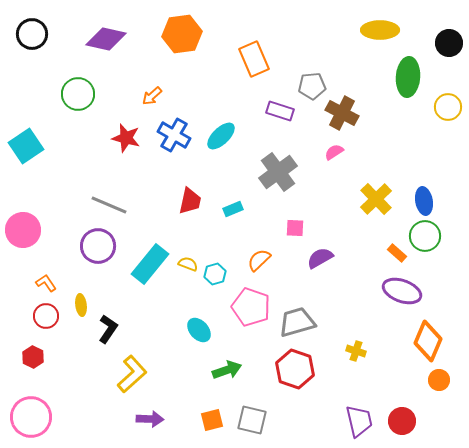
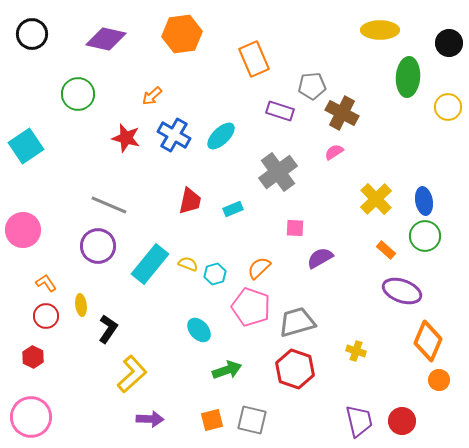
orange rectangle at (397, 253): moved 11 px left, 3 px up
orange semicircle at (259, 260): moved 8 px down
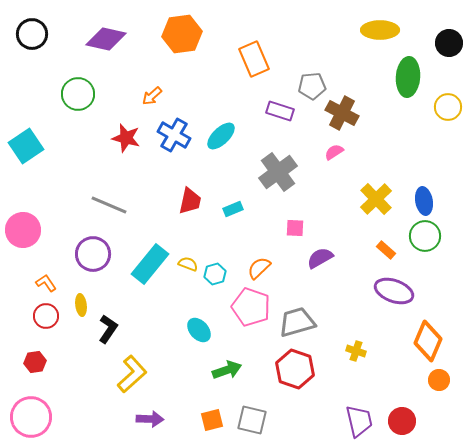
purple circle at (98, 246): moved 5 px left, 8 px down
purple ellipse at (402, 291): moved 8 px left
red hexagon at (33, 357): moved 2 px right, 5 px down; rotated 25 degrees clockwise
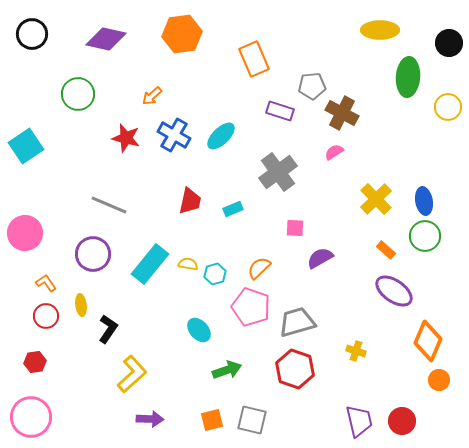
pink circle at (23, 230): moved 2 px right, 3 px down
yellow semicircle at (188, 264): rotated 12 degrees counterclockwise
purple ellipse at (394, 291): rotated 15 degrees clockwise
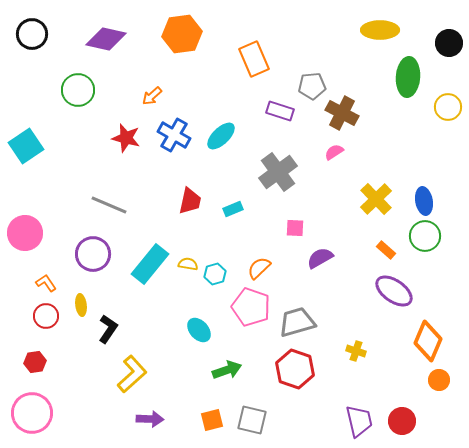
green circle at (78, 94): moved 4 px up
pink circle at (31, 417): moved 1 px right, 4 px up
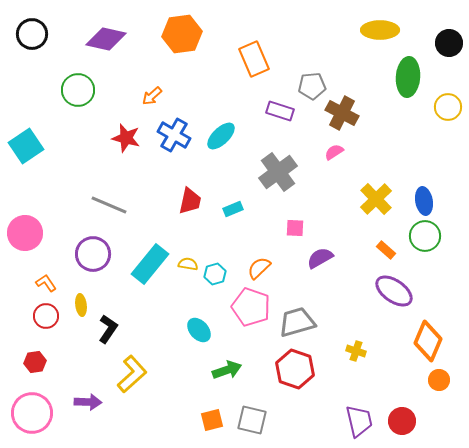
purple arrow at (150, 419): moved 62 px left, 17 px up
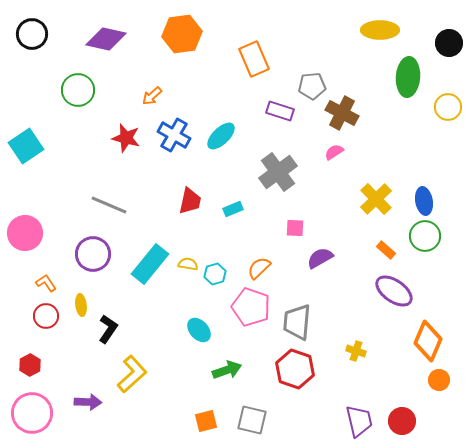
gray trapezoid at (297, 322): rotated 69 degrees counterclockwise
red hexagon at (35, 362): moved 5 px left, 3 px down; rotated 20 degrees counterclockwise
orange square at (212, 420): moved 6 px left, 1 px down
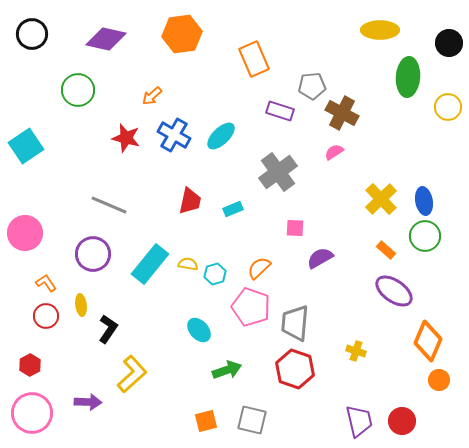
yellow cross at (376, 199): moved 5 px right
gray trapezoid at (297, 322): moved 2 px left, 1 px down
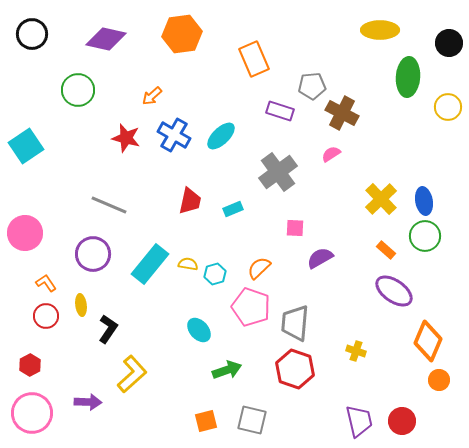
pink semicircle at (334, 152): moved 3 px left, 2 px down
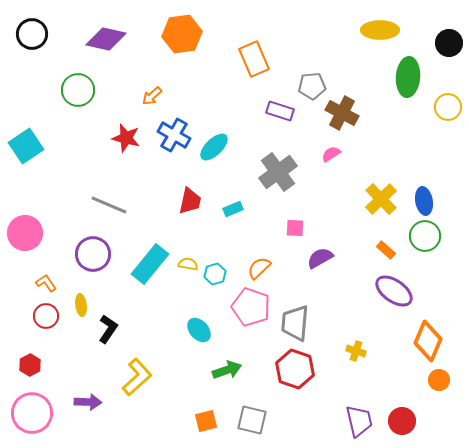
cyan ellipse at (221, 136): moved 7 px left, 11 px down
yellow L-shape at (132, 374): moved 5 px right, 3 px down
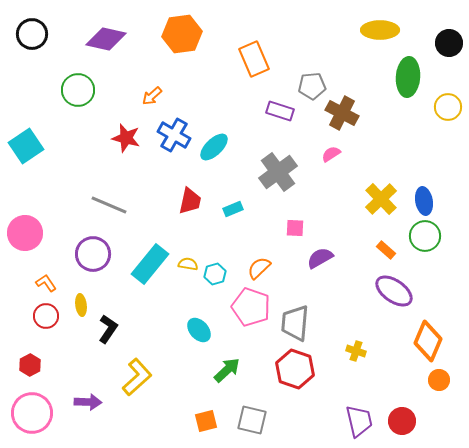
green arrow at (227, 370): rotated 24 degrees counterclockwise
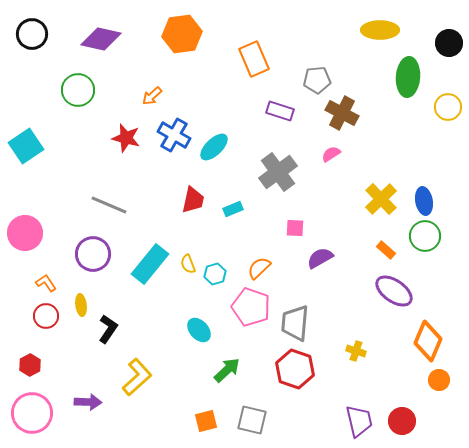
purple diamond at (106, 39): moved 5 px left
gray pentagon at (312, 86): moved 5 px right, 6 px up
red trapezoid at (190, 201): moved 3 px right, 1 px up
yellow semicircle at (188, 264): rotated 120 degrees counterclockwise
